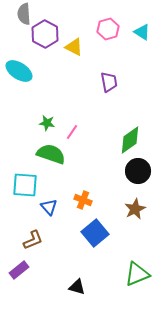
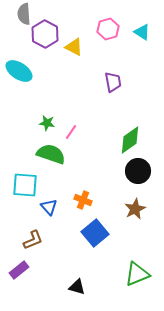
purple trapezoid: moved 4 px right
pink line: moved 1 px left
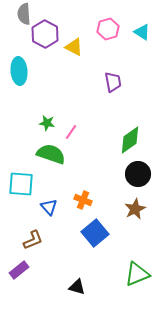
cyan ellipse: rotated 52 degrees clockwise
black circle: moved 3 px down
cyan square: moved 4 px left, 1 px up
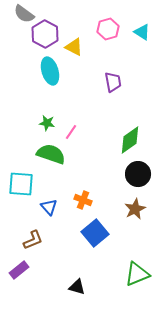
gray semicircle: rotated 50 degrees counterclockwise
cyan ellipse: moved 31 px right; rotated 12 degrees counterclockwise
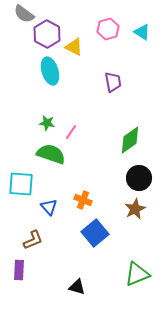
purple hexagon: moved 2 px right
black circle: moved 1 px right, 4 px down
purple rectangle: rotated 48 degrees counterclockwise
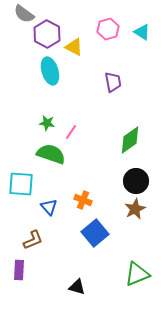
black circle: moved 3 px left, 3 px down
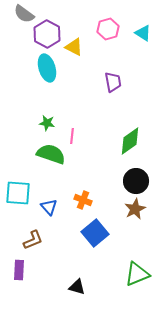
cyan triangle: moved 1 px right, 1 px down
cyan ellipse: moved 3 px left, 3 px up
pink line: moved 1 px right, 4 px down; rotated 28 degrees counterclockwise
green diamond: moved 1 px down
cyan square: moved 3 px left, 9 px down
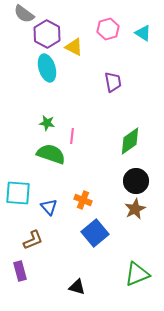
purple rectangle: moved 1 px right, 1 px down; rotated 18 degrees counterclockwise
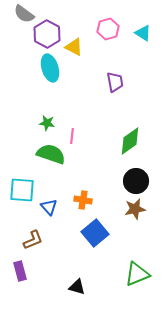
cyan ellipse: moved 3 px right
purple trapezoid: moved 2 px right
cyan square: moved 4 px right, 3 px up
orange cross: rotated 12 degrees counterclockwise
brown star: rotated 15 degrees clockwise
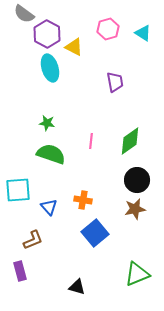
pink line: moved 19 px right, 5 px down
black circle: moved 1 px right, 1 px up
cyan square: moved 4 px left; rotated 8 degrees counterclockwise
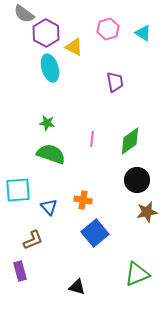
purple hexagon: moved 1 px left, 1 px up
pink line: moved 1 px right, 2 px up
brown star: moved 12 px right, 3 px down
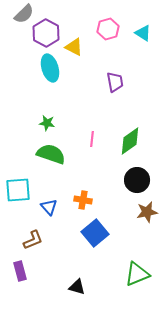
gray semicircle: rotated 80 degrees counterclockwise
